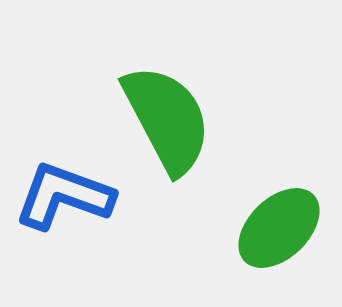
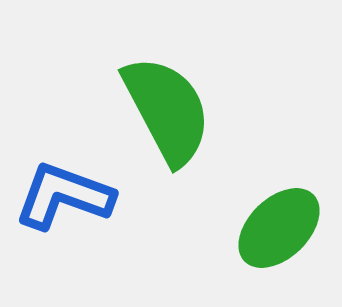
green semicircle: moved 9 px up
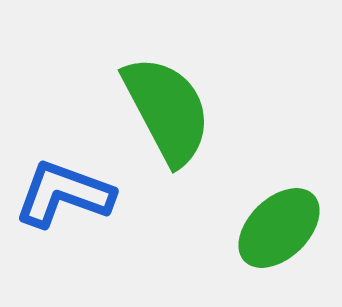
blue L-shape: moved 2 px up
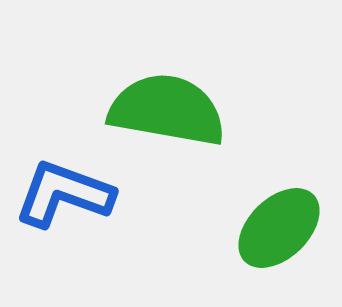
green semicircle: rotated 52 degrees counterclockwise
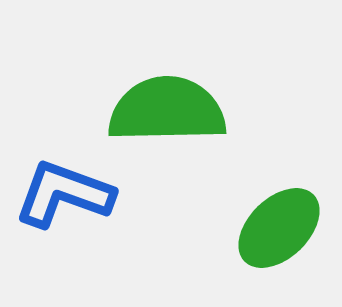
green semicircle: rotated 11 degrees counterclockwise
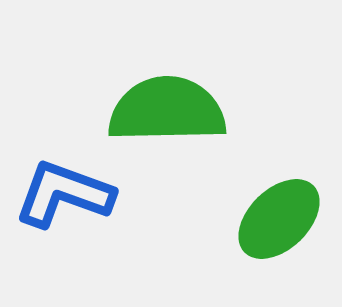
green ellipse: moved 9 px up
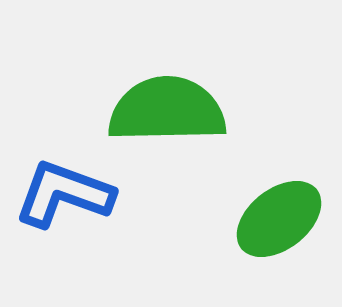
green ellipse: rotated 6 degrees clockwise
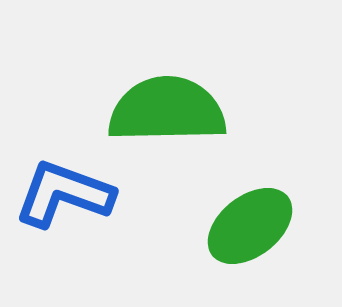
green ellipse: moved 29 px left, 7 px down
